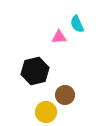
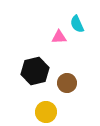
brown circle: moved 2 px right, 12 px up
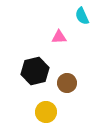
cyan semicircle: moved 5 px right, 8 px up
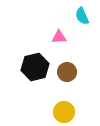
black hexagon: moved 4 px up
brown circle: moved 11 px up
yellow circle: moved 18 px right
